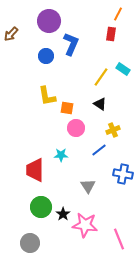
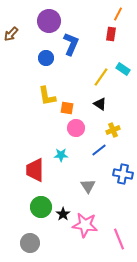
blue circle: moved 2 px down
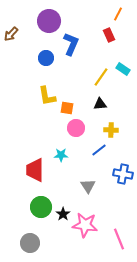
red rectangle: moved 2 px left, 1 px down; rotated 32 degrees counterclockwise
black triangle: rotated 40 degrees counterclockwise
yellow cross: moved 2 px left; rotated 24 degrees clockwise
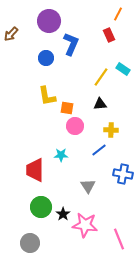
pink circle: moved 1 px left, 2 px up
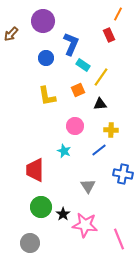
purple circle: moved 6 px left
cyan rectangle: moved 40 px left, 4 px up
orange square: moved 11 px right, 18 px up; rotated 32 degrees counterclockwise
cyan star: moved 3 px right, 4 px up; rotated 24 degrees clockwise
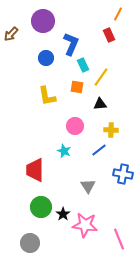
cyan rectangle: rotated 32 degrees clockwise
orange square: moved 1 px left, 3 px up; rotated 32 degrees clockwise
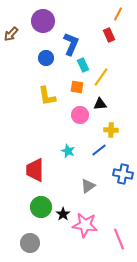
pink circle: moved 5 px right, 11 px up
cyan star: moved 4 px right
gray triangle: rotated 28 degrees clockwise
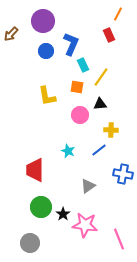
blue circle: moved 7 px up
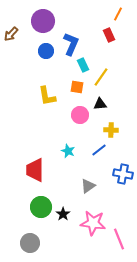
pink star: moved 8 px right, 2 px up
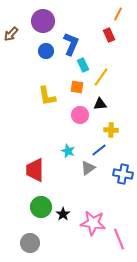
gray triangle: moved 18 px up
